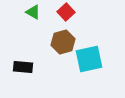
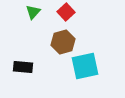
green triangle: rotated 42 degrees clockwise
cyan square: moved 4 px left, 7 px down
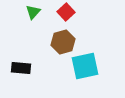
black rectangle: moved 2 px left, 1 px down
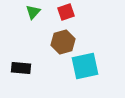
red square: rotated 24 degrees clockwise
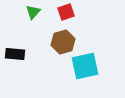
black rectangle: moved 6 px left, 14 px up
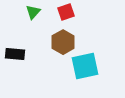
brown hexagon: rotated 15 degrees counterclockwise
